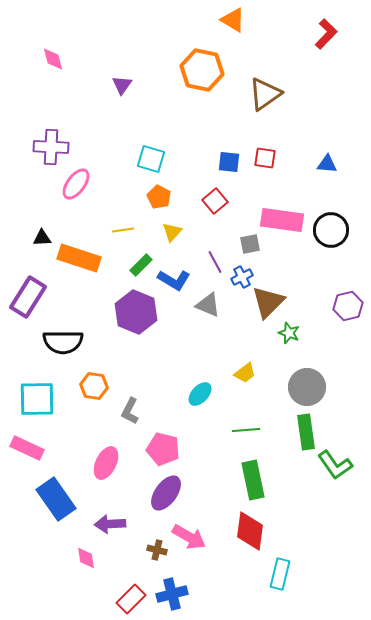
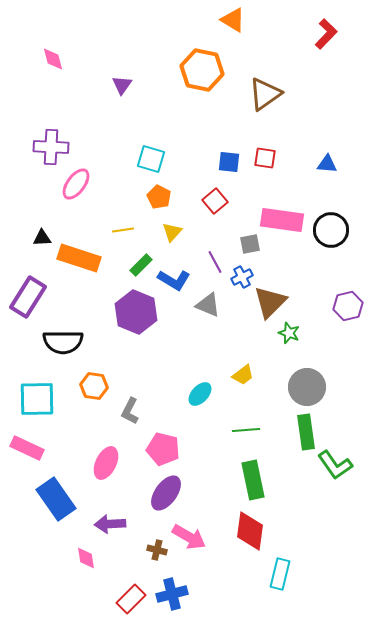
brown triangle at (268, 302): moved 2 px right
yellow trapezoid at (245, 373): moved 2 px left, 2 px down
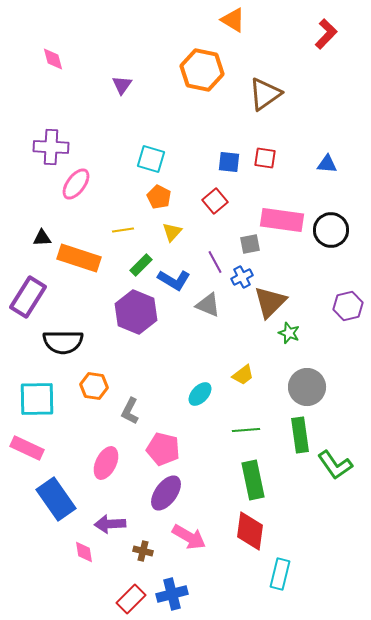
green rectangle at (306, 432): moved 6 px left, 3 px down
brown cross at (157, 550): moved 14 px left, 1 px down
pink diamond at (86, 558): moved 2 px left, 6 px up
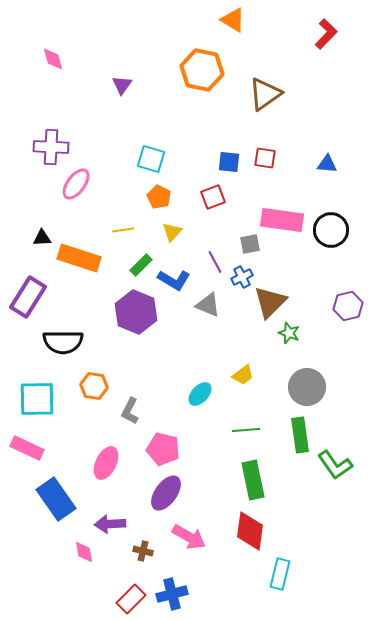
red square at (215, 201): moved 2 px left, 4 px up; rotated 20 degrees clockwise
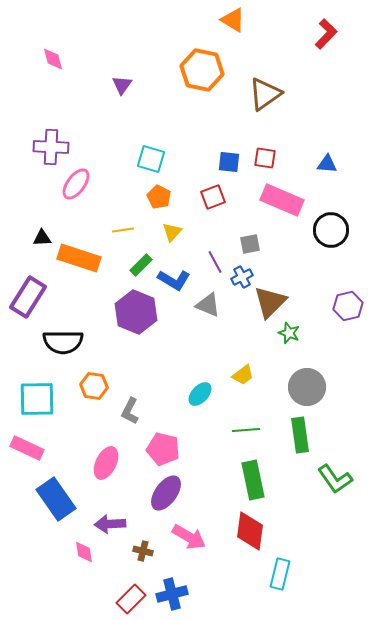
pink rectangle at (282, 220): moved 20 px up; rotated 15 degrees clockwise
green L-shape at (335, 465): moved 14 px down
